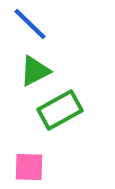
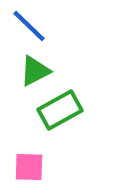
blue line: moved 1 px left, 2 px down
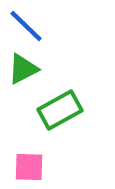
blue line: moved 3 px left
green triangle: moved 12 px left, 2 px up
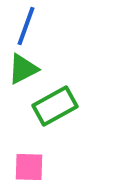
blue line: rotated 66 degrees clockwise
green rectangle: moved 5 px left, 4 px up
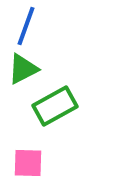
pink square: moved 1 px left, 4 px up
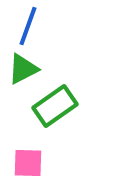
blue line: moved 2 px right
green rectangle: rotated 6 degrees counterclockwise
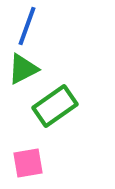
blue line: moved 1 px left
pink square: rotated 12 degrees counterclockwise
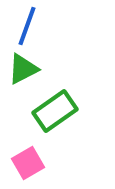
green rectangle: moved 5 px down
pink square: rotated 20 degrees counterclockwise
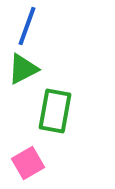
green rectangle: rotated 45 degrees counterclockwise
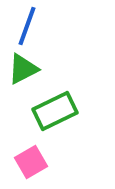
green rectangle: rotated 54 degrees clockwise
pink square: moved 3 px right, 1 px up
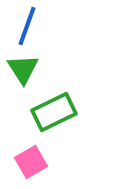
green triangle: rotated 36 degrees counterclockwise
green rectangle: moved 1 px left, 1 px down
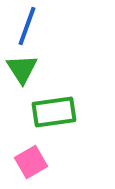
green triangle: moved 1 px left
green rectangle: rotated 18 degrees clockwise
